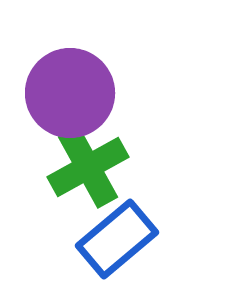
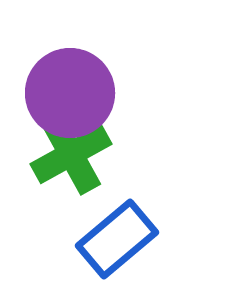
green cross: moved 17 px left, 13 px up
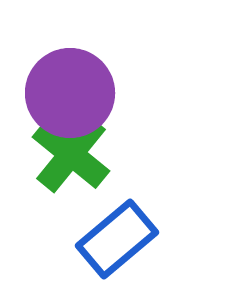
green cross: rotated 22 degrees counterclockwise
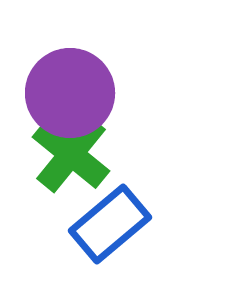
blue rectangle: moved 7 px left, 15 px up
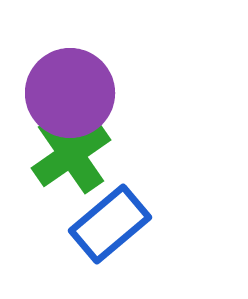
green cross: rotated 16 degrees clockwise
